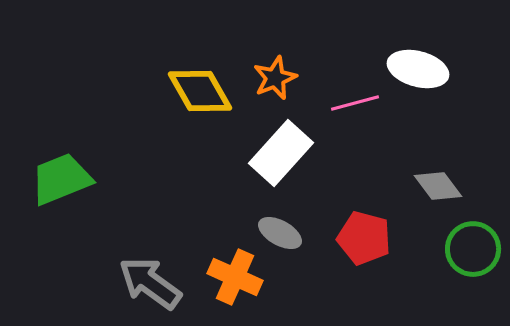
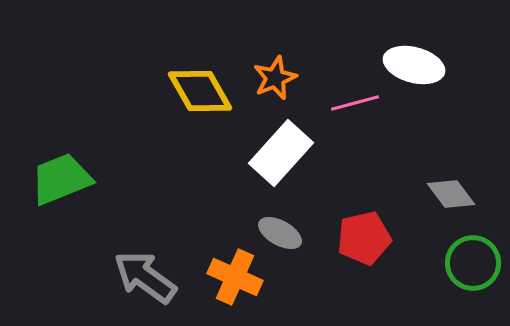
white ellipse: moved 4 px left, 4 px up
gray diamond: moved 13 px right, 8 px down
red pentagon: rotated 28 degrees counterclockwise
green circle: moved 14 px down
gray arrow: moved 5 px left, 6 px up
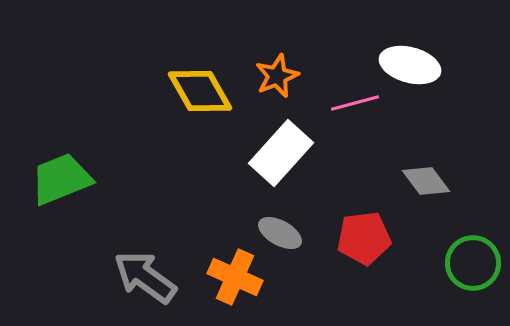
white ellipse: moved 4 px left
orange star: moved 2 px right, 2 px up
gray diamond: moved 25 px left, 13 px up
red pentagon: rotated 6 degrees clockwise
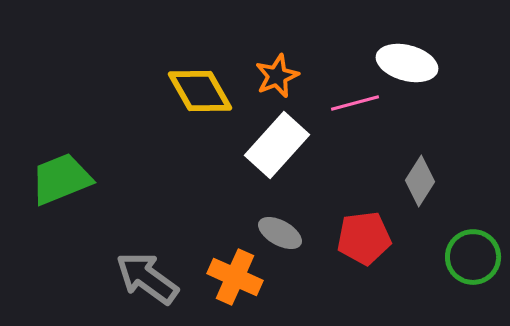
white ellipse: moved 3 px left, 2 px up
white rectangle: moved 4 px left, 8 px up
gray diamond: moved 6 px left; rotated 69 degrees clockwise
green circle: moved 6 px up
gray arrow: moved 2 px right, 1 px down
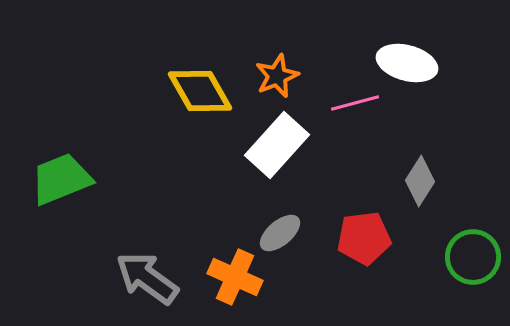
gray ellipse: rotated 69 degrees counterclockwise
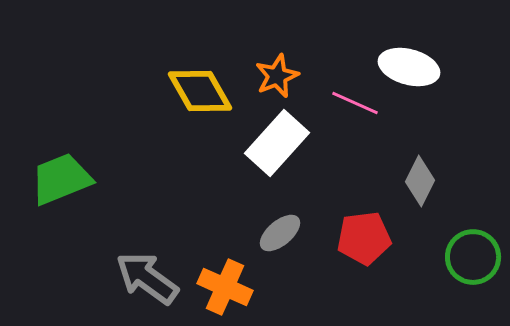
white ellipse: moved 2 px right, 4 px down
pink line: rotated 39 degrees clockwise
white rectangle: moved 2 px up
gray diamond: rotated 6 degrees counterclockwise
orange cross: moved 10 px left, 10 px down
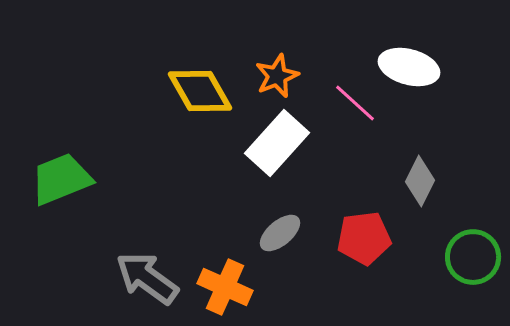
pink line: rotated 18 degrees clockwise
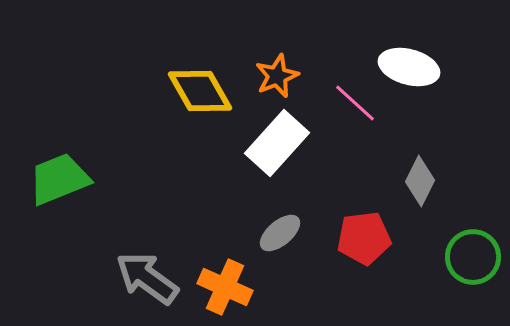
green trapezoid: moved 2 px left
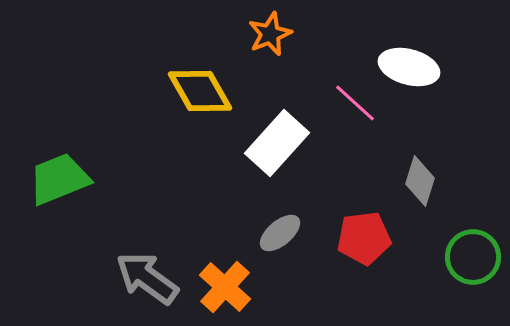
orange star: moved 7 px left, 42 px up
gray diamond: rotated 9 degrees counterclockwise
orange cross: rotated 18 degrees clockwise
